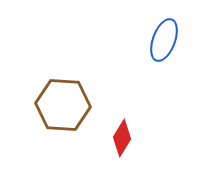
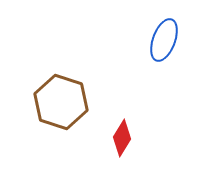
brown hexagon: moved 2 px left, 3 px up; rotated 14 degrees clockwise
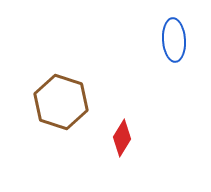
blue ellipse: moved 10 px right; rotated 24 degrees counterclockwise
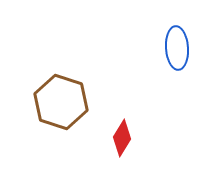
blue ellipse: moved 3 px right, 8 px down
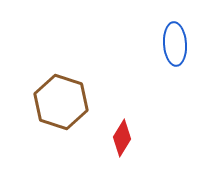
blue ellipse: moved 2 px left, 4 px up
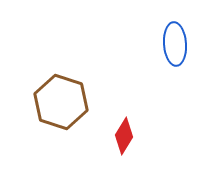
red diamond: moved 2 px right, 2 px up
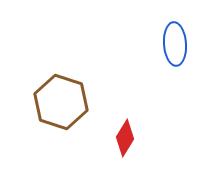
red diamond: moved 1 px right, 2 px down
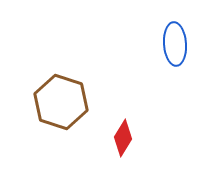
red diamond: moved 2 px left
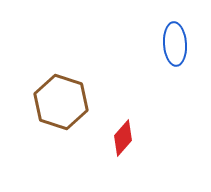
red diamond: rotated 9 degrees clockwise
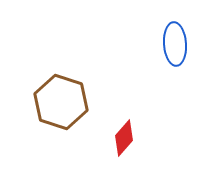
red diamond: moved 1 px right
